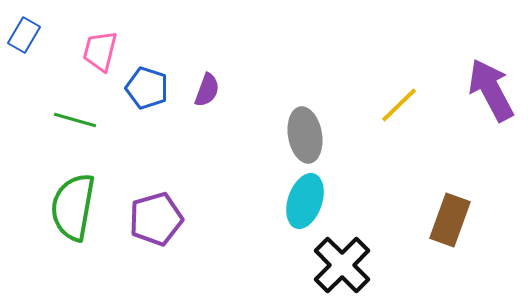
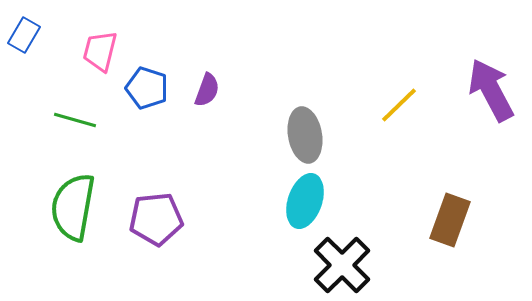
purple pentagon: rotated 10 degrees clockwise
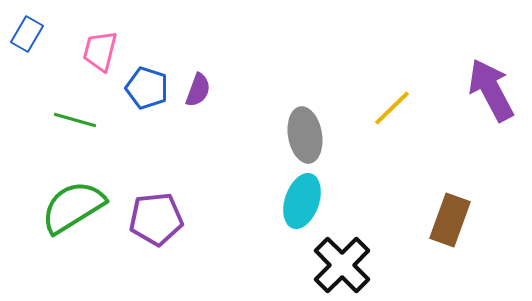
blue rectangle: moved 3 px right, 1 px up
purple semicircle: moved 9 px left
yellow line: moved 7 px left, 3 px down
cyan ellipse: moved 3 px left
green semicircle: rotated 48 degrees clockwise
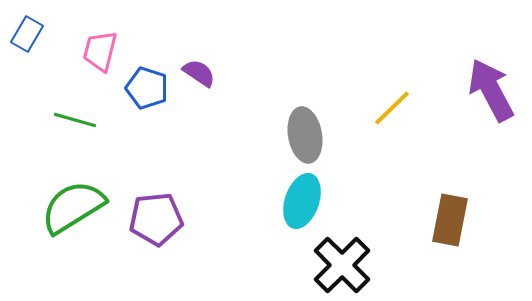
purple semicircle: moved 1 px right, 17 px up; rotated 76 degrees counterclockwise
brown rectangle: rotated 9 degrees counterclockwise
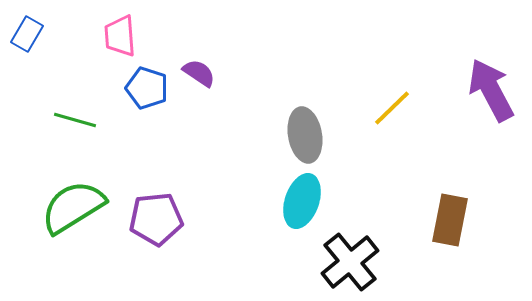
pink trapezoid: moved 20 px right, 15 px up; rotated 18 degrees counterclockwise
black cross: moved 8 px right, 3 px up; rotated 6 degrees clockwise
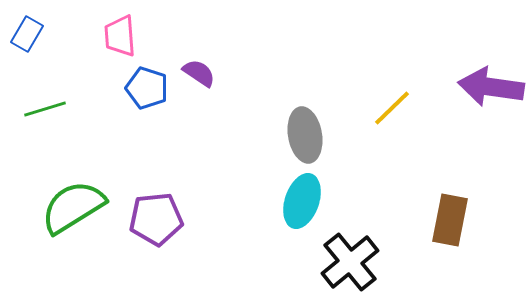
purple arrow: moved 3 px up; rotated 54 degrees counterclockwise
green line: moved 30 px left, 11 px up; rotated 33 degrees counterclockwise
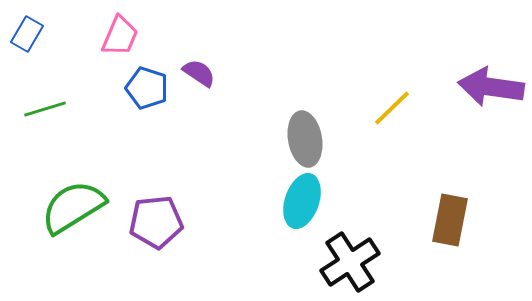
pink trapezoid: rotated 153 degrees counterclockwise
gray ellipse: moved 4 px down
purple pentagon: moved 3 px down
black cross: rotated 6 degrees clockwise
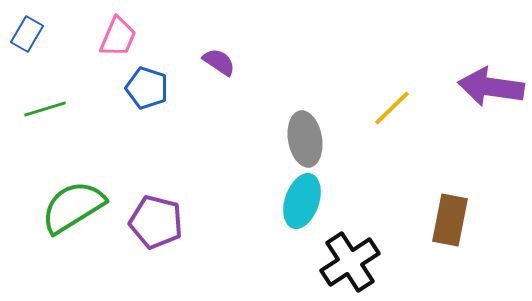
pink trapezoid: moved 2 px left, 1 px down
purple semicircle: moved 20 px right, 11 px up
purple pentagon: rotated 20 degrees clockwise
